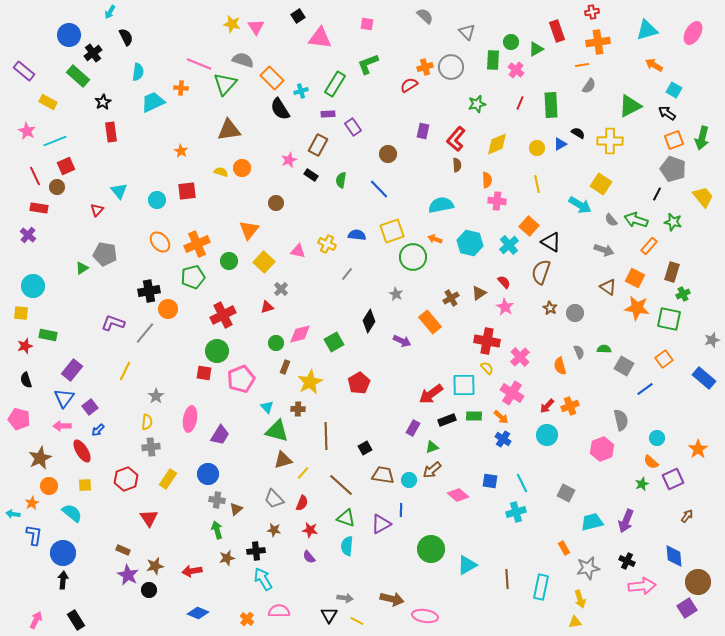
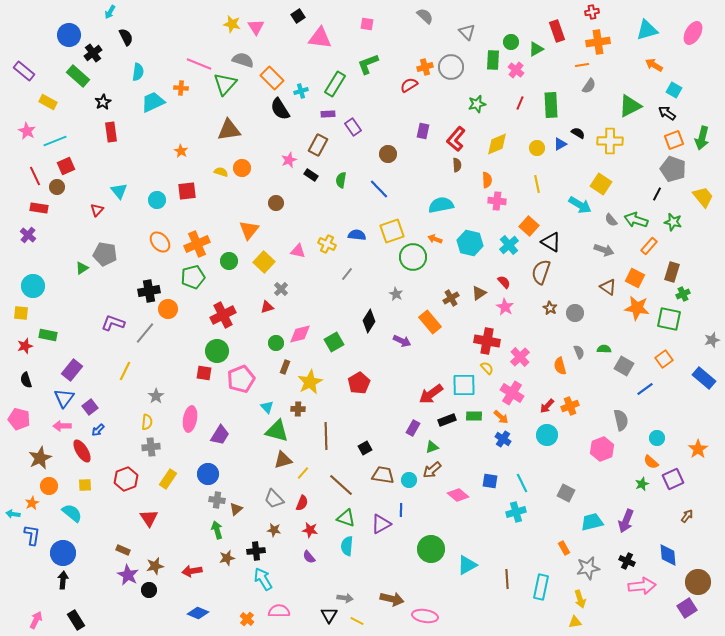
blue L-shape at (34, 535): moved 2 px left
blue diamond at (674, 556): moved 6 px left, 1 px up
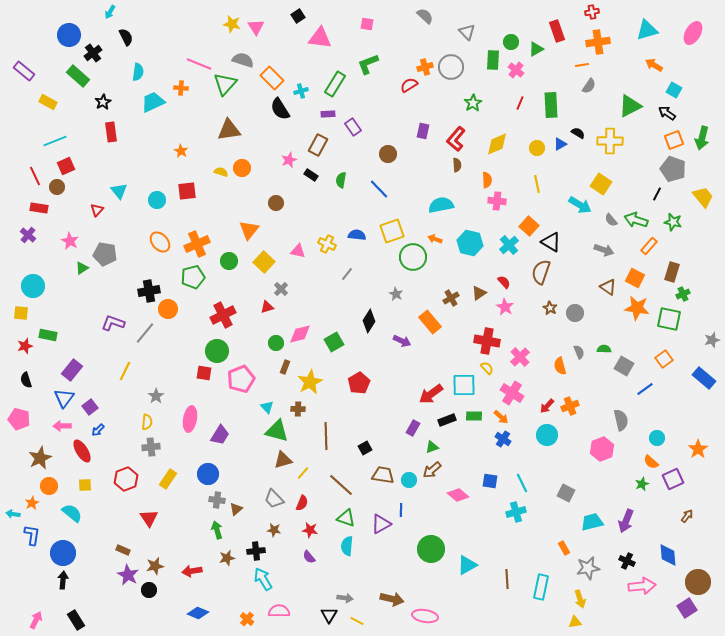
green star at (477, 104): moved 4 px left, 1 px up; rotated 18 degrees counterclockwise
pink star at (27, 131): moved 43 px right, 110 px down
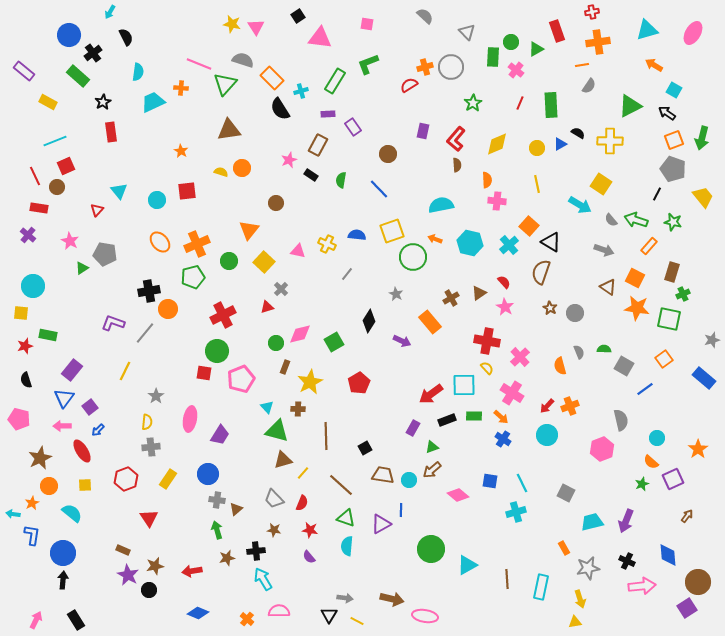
green rectangle at (493, 60): moved 3 px up
green rectangle at (335, 84): moved 3 px up
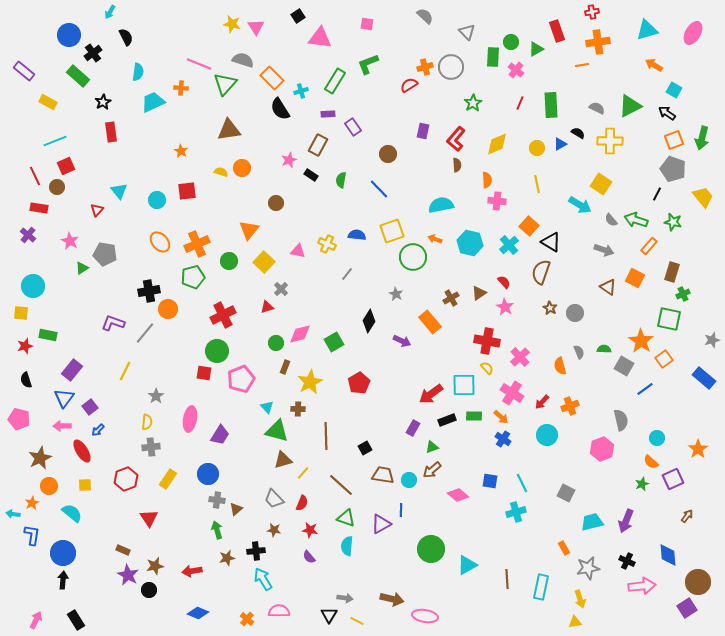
gray semicircle at (589, 86): moved 8 px right, 22 px down; rotated 98 degrees counterclockwise
orange star at (637, 308): moved 4 px right, 33 px down; rotated 25 degrees clockwise
red arrow at (547, 406): moved 5 px left, 4 px up
